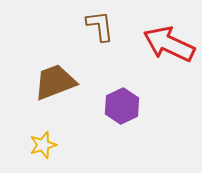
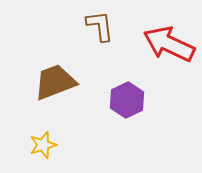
purple hexagon: moved 5 px right, 6 px up
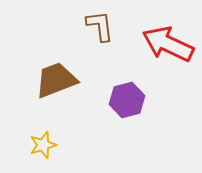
red arrow: moved 1 px left
brown trapezoid: moved 1 px right, 2 px up
purple hexagon: rotated 12 degrees clockwise
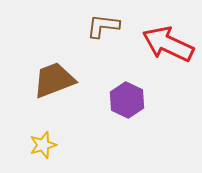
brown L-shape: moved 3 px right; rotated 76 degrees counterclockwise
brown trapezoid: moved 2 px left
purple hexagon: rotated 20 degrees counterclockwise
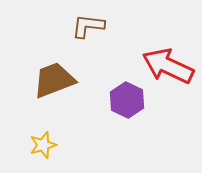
brown L-shape: moved 15 px left
red arrow: moved 22 px down
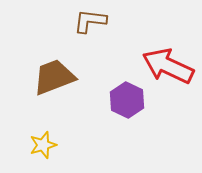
brown L-shape: moved 2 px right, 5 px up
brown trapezoid: moved 3 px up
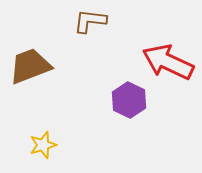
red arrow: moved 4 px up
brown trapezoid: moved 24 px left, 11 px up
purple hexagon: moved 2 px right
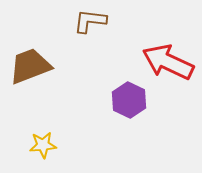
yellow star: rotated 12 degrees clockwise
